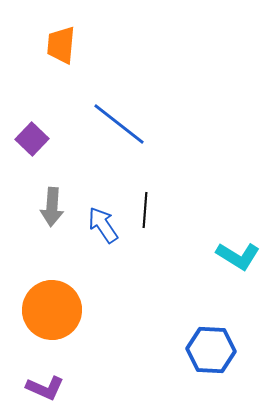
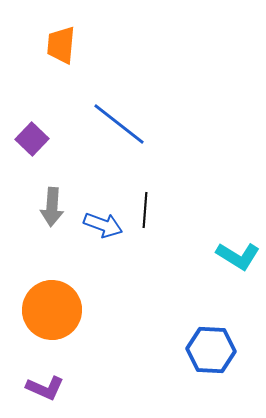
blue arrow: rotated 144 degrees clockwise
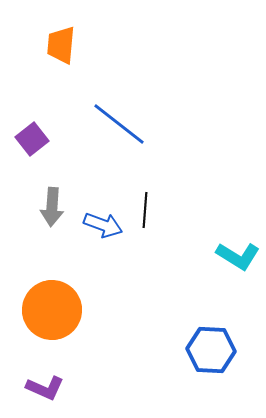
purple square: rotated 8 degrees clockwise
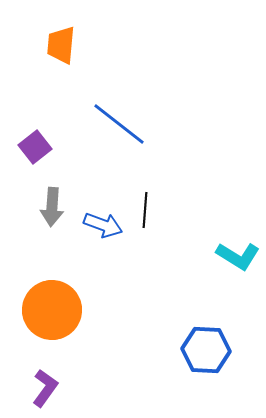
purple square: moved 3 px right, 8 px down
blue hexagon: moved 5 px left
purple L-shape: rotated 78 degrees counterclockwise
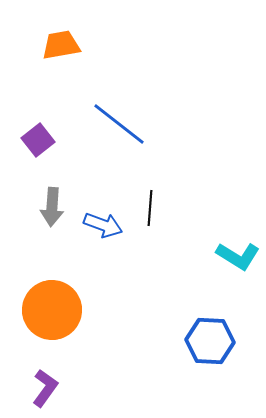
orange trapezoid: rotated 75 degrees clockwise
purple square: moved 3 px right, 7 px up
black line: moved 5 px right, 2 px up
blue hexagon: moved 4 px right, 9 px up
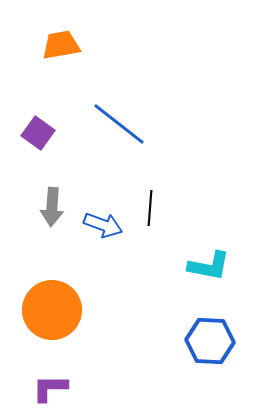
purple square: moved 7 px up; rotated 16 degrees counterclockwise
cyan L-shape: moved 29 px left, 10 px down; rotated 21 degrees counterclockwise
purple L-shape: moved 5 px right; rotated 126 degrees counterclockwise
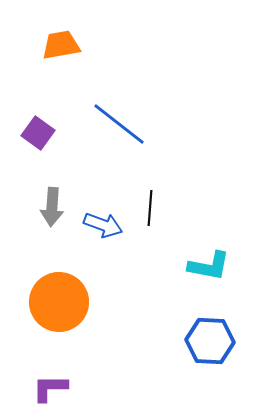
orange circle: moved 7 px right, 8 px up
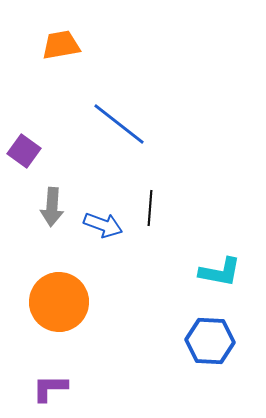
purple square: moved 14 px left, 18 px down
cyan L-shape: moved 11 px right, 6 px down
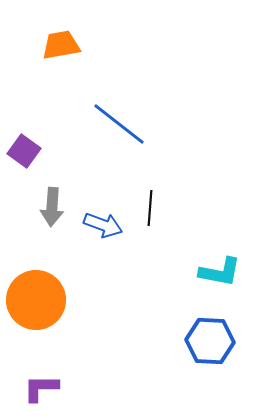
orange circle: moved 23 px left, 2 px up
purple L-shape: moved 9 px left
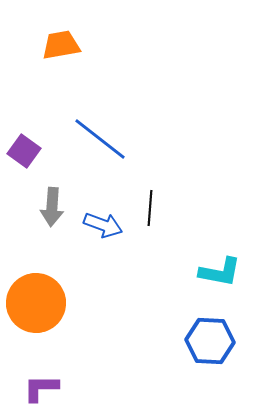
blue line: moved 19 px left, 15 px down
orange circle: moved 3 px down
